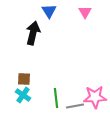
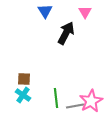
blue triangle: moved 4 px left
black arrow: moved 33 px right; rotated 15 degrees clockwise
pink star: moved 4 px left, 4 px down; rotated 25 degrees counterclockwise
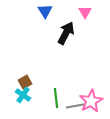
brown square: moved 1 px right, 3 px down; rotated 32 degrees counterclockwise
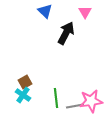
blue triangle: rotated 14 degrees counterclockwise
pink star: rotated 20 degrees clockwise
